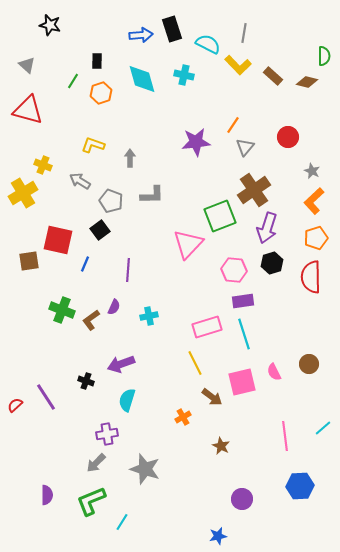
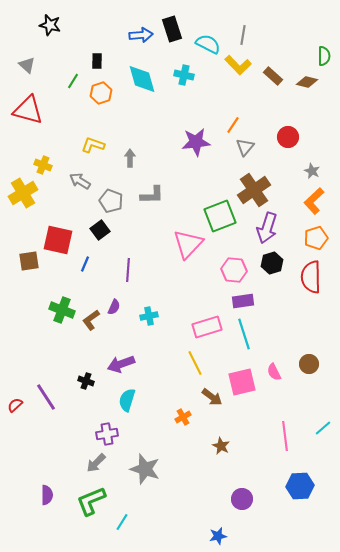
gray line at (244, 33): moved 1 px left, 2 px down
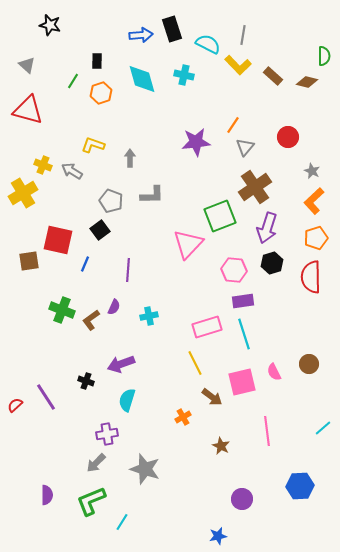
gray arrow at (80, 181): moved 8 px left, 10 px up
brown cross at (254, 190): moved 1 px right, 3 px up
pink line at (285, 436): moved 18 px left, 5 px up
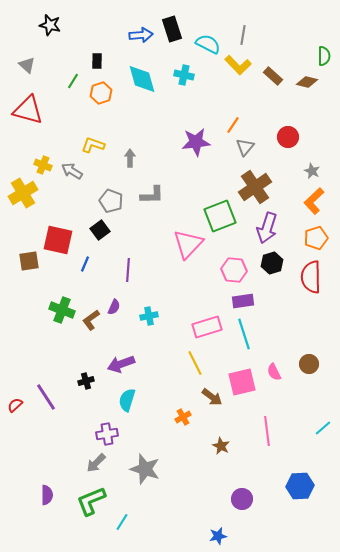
black cross at (86, 381): rotated 35 degrees counterclockwise
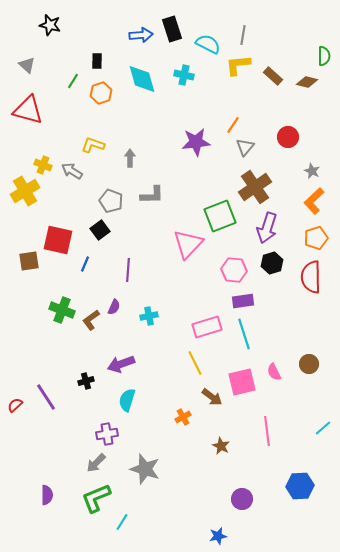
yellow L-shape at (238, 65): rotated 128 degrees clockwise
yellow cross at (23, 193): moved 2 px right, 2 px up
green L-shape at (91, 501): moved 5 px right, 3 px up
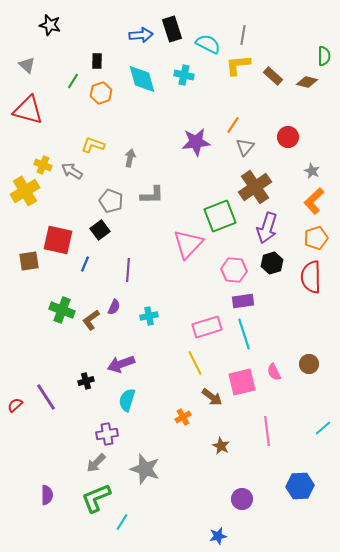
gray arrow at (130, 158): rotated 12 degrees clockwise
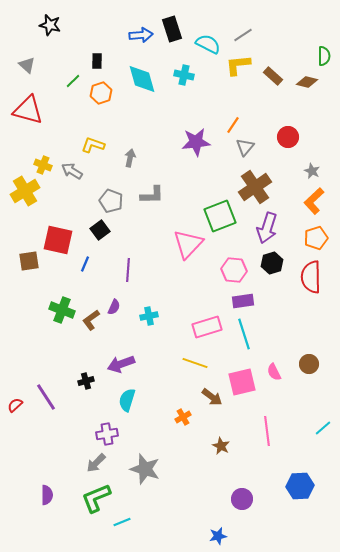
gray line at (243, 35): rotated 48 degrees clockwise
green line at (73, 81): rotated 14 degrees clockwise
yellow line at (195, 363): rotated 45 degrees counterclockwise
cyan line at (122, 522): rotated 36 degrees clockwise
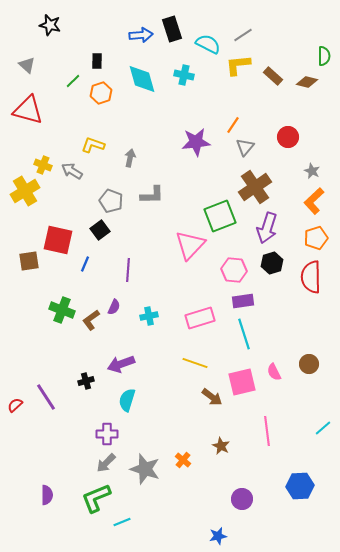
pink triangle at (188, 244): moved 2 px right, 1 px down
pink rectangle at (207, 327): moved 7 px left, 9 px up
orange cross at (183, 417): moved 43 px down; rotated 21 degrees counterclockwise
purple cross at (107, 434): rotated 10 degrees clockwise
gray arrow at (96, 463): moved 10 px right
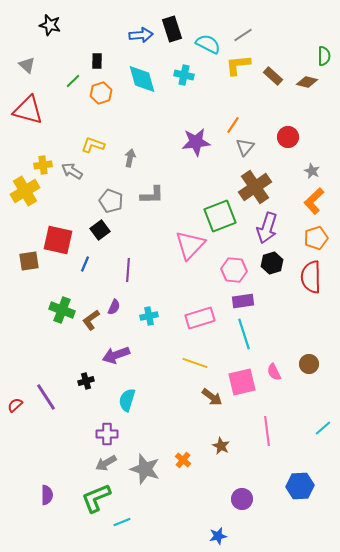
yellow cross at (43, 165): rotated 30 degrees counterclockwise
purple arrow at (121, 364): moved 5 px left, 9 px up
gray arrow at (106, 463): rotated 15 degrees clockwise
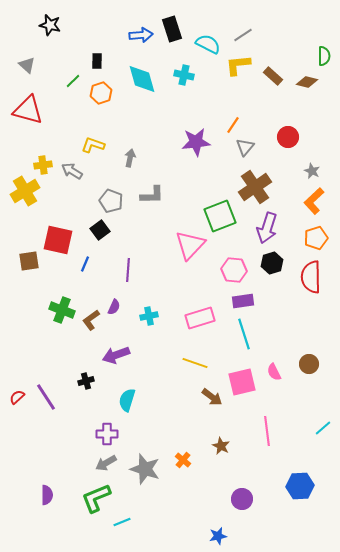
red semicircle at (15, 405): moved 2 px right, 8 px up
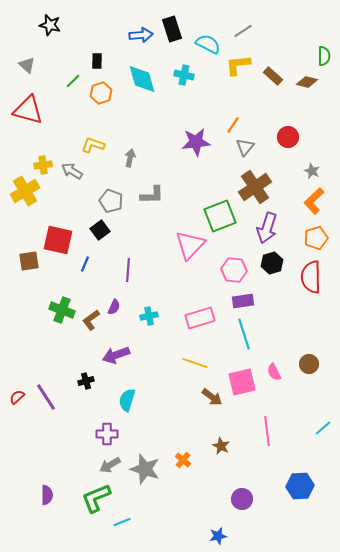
gray line at (243, 35): moved 4 px up
gray arrow at (106, 463): moved 4 px right, 2 px down
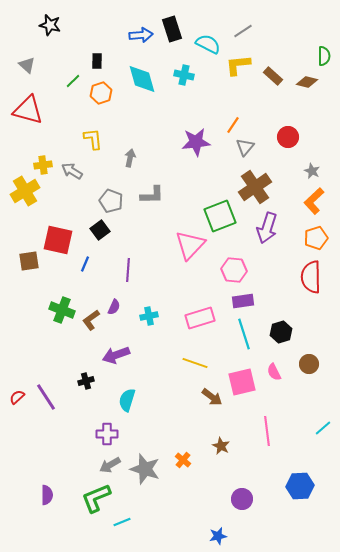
yellow L-shape at (93, 145): moved 6 px up; rotated 65 degrees clockwise
black hexagon at (272, 263): moved 9 px right, 69 px down
